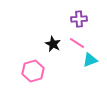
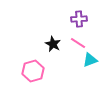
pink line: moved 1 px right
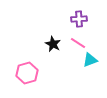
pink hexagon: moved 6 px left, 2 px down
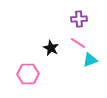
black star: moved 2 px left, 4 px down
pink hexagon: moved 1 px right, 1 px down; rotated 15 degrees clockwise
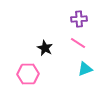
black star: moved 6 px left
cyan triangle: moved 5 px left, 9 px down
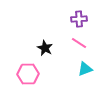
pink line: moved 1 px right
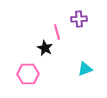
pink line: moved 22 px left, 11 px up; rotated 42 degrees clockwise
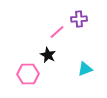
pink line: rotated 63 degrees clockwise
black star: moved 3 px right, 7 px down
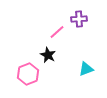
cyan triangle: moved 1 px right
pink hexagon: rotated 20 degrees counterclockwise
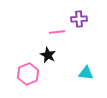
pink line: rotated 35 degrees clockwise
cyan triangle: moved 4 px down; rotated 28 degrees clockwise
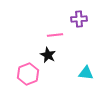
pink line: moved 2 px left, 3 px down
